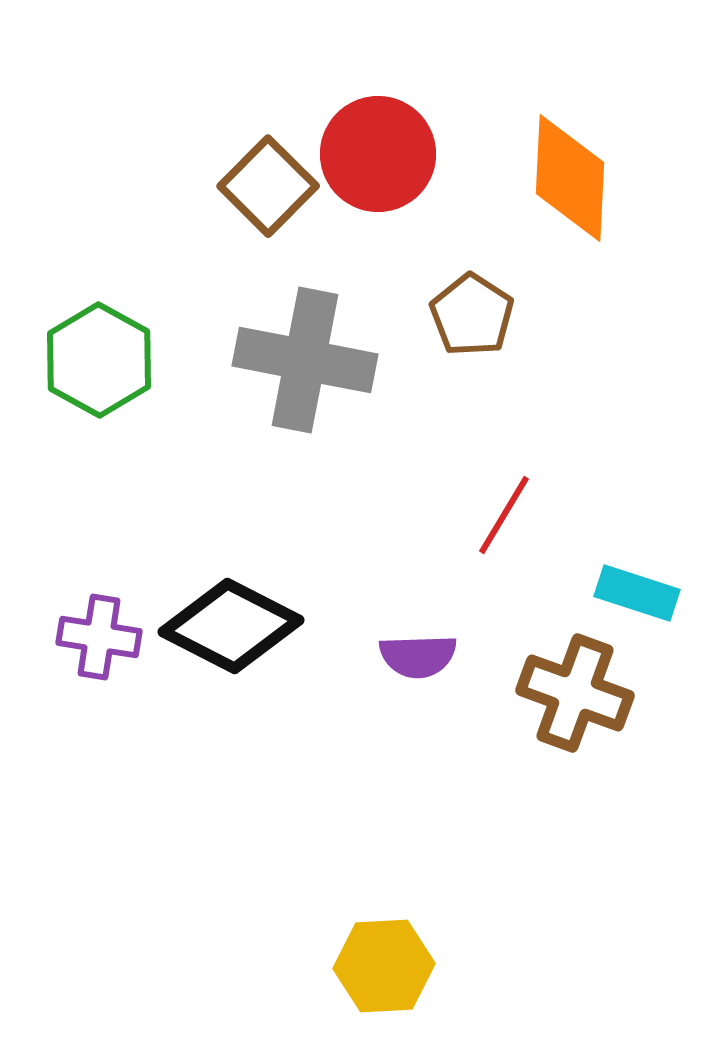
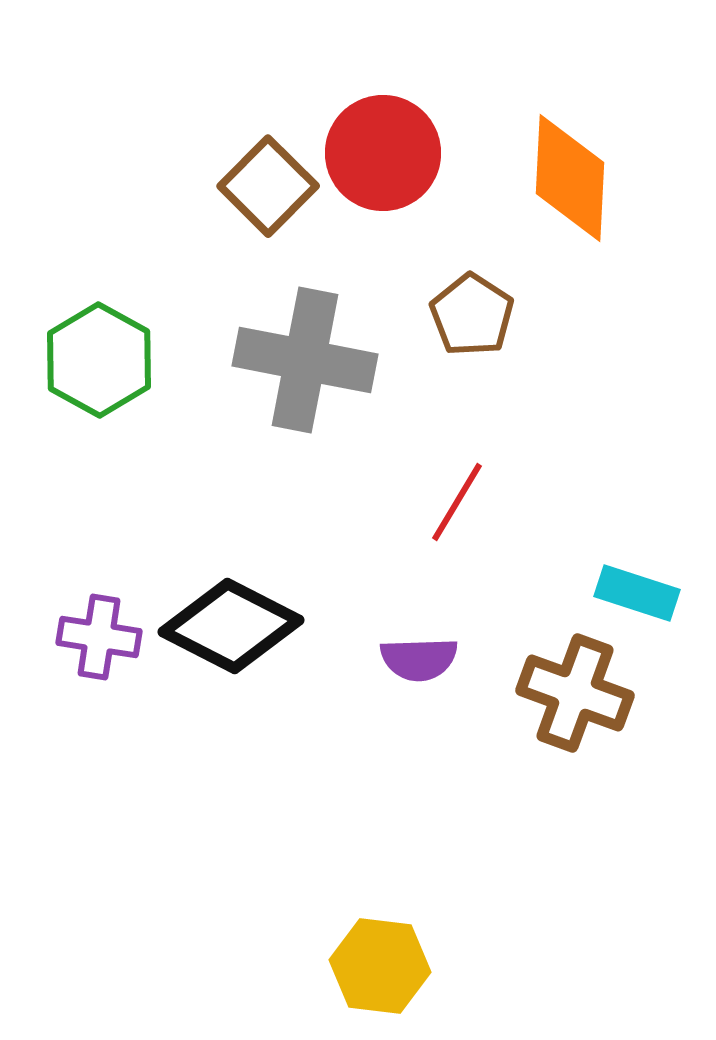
red circle: moved 5 px right, 1 px up
red line: moved 47 px left, 13 px up
purple semicircle: moved 1 px right, 3 px down
yellow hexagon: moved 4 px left; rotated 10 degrees clockwise
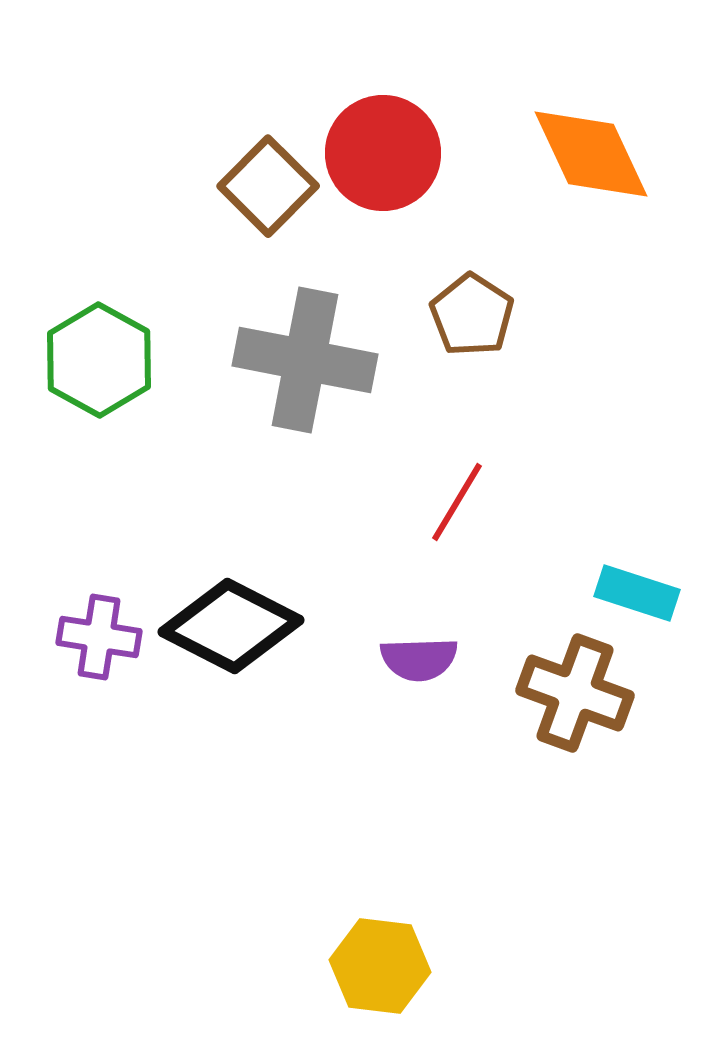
orange diamond: moved 21 px right, 24 px up; rotated 28 degrees counterclockwise
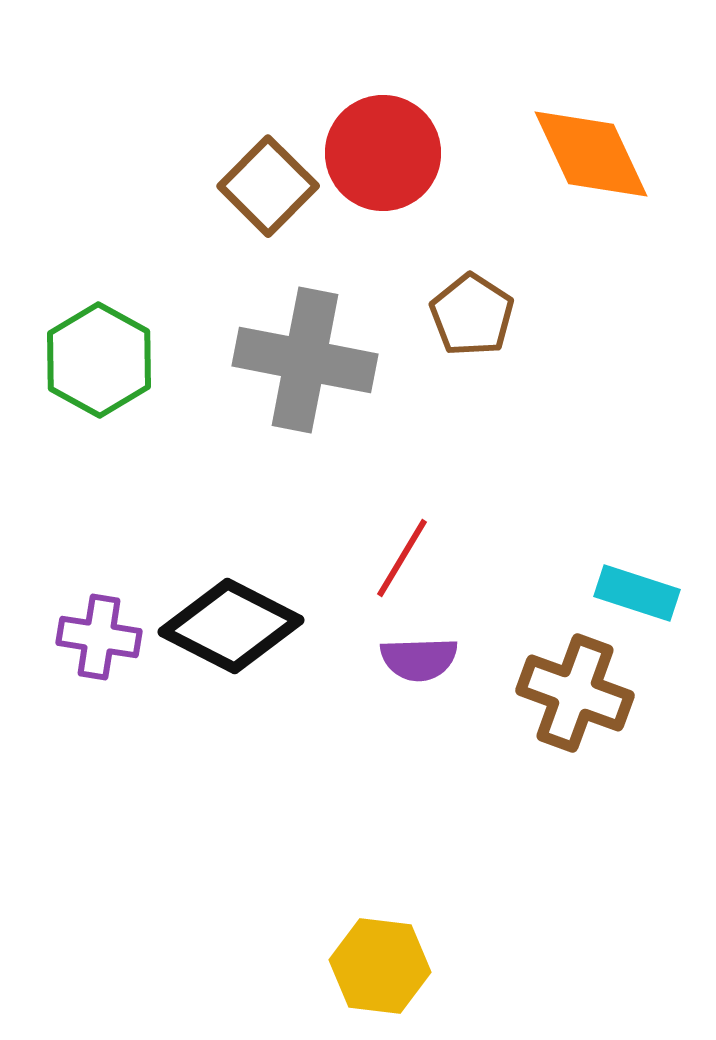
red line: moved 55 px left, 56 px down
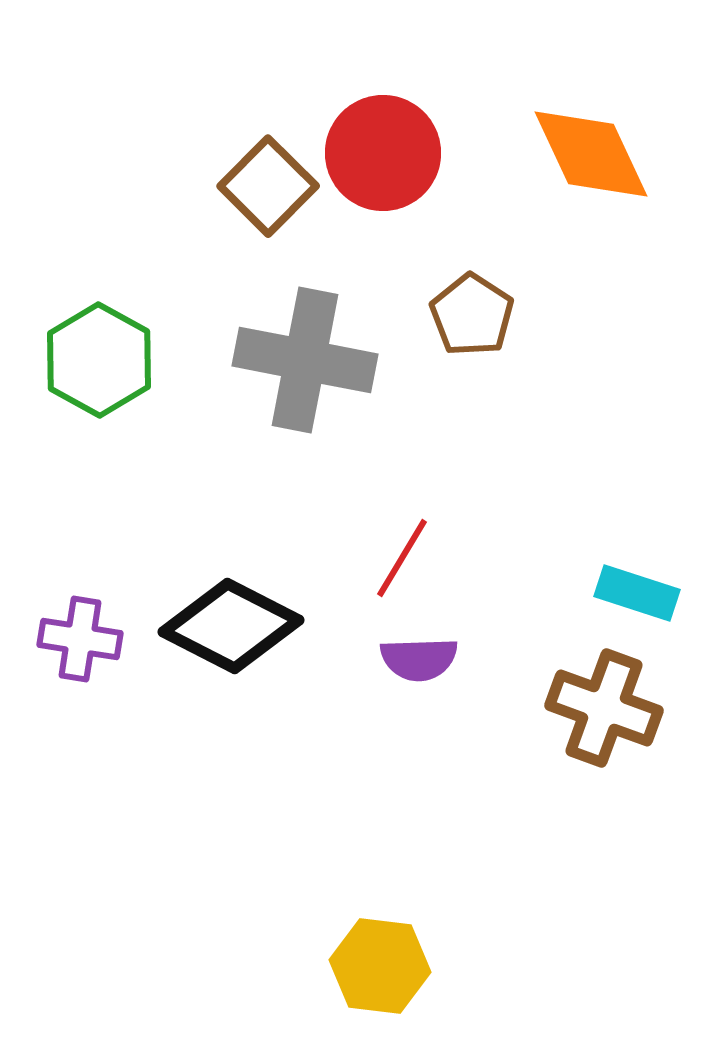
purple cross: moved 19 px left, 2 px down
brown cross: moved 29 px right, 15 px down
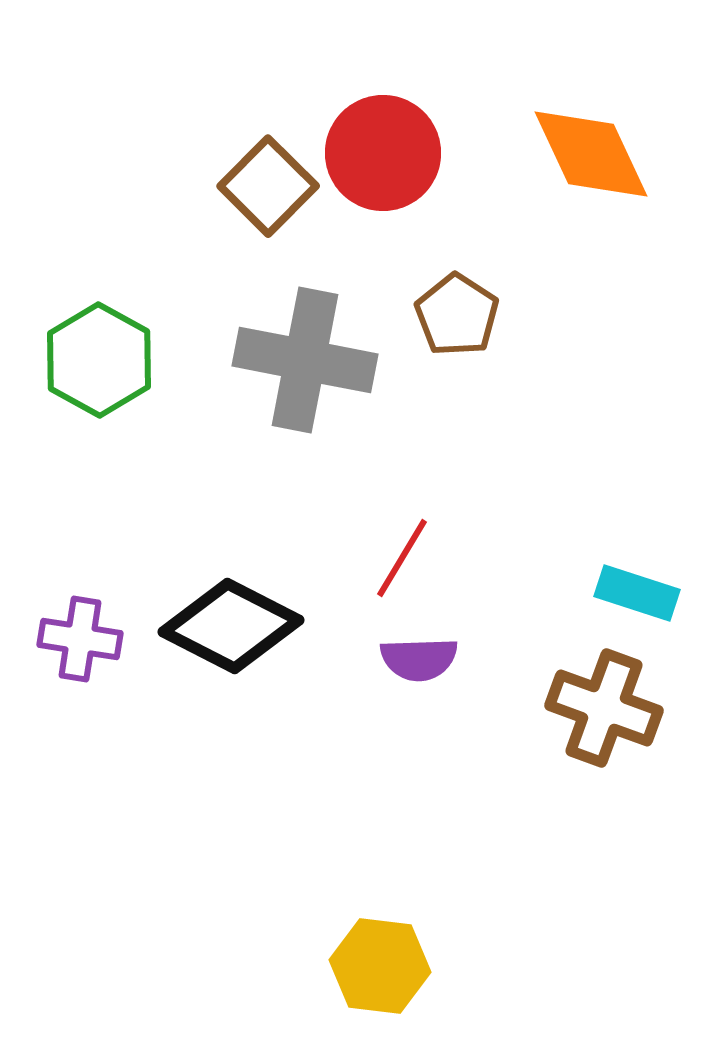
brown pentagon: moved 15 px left
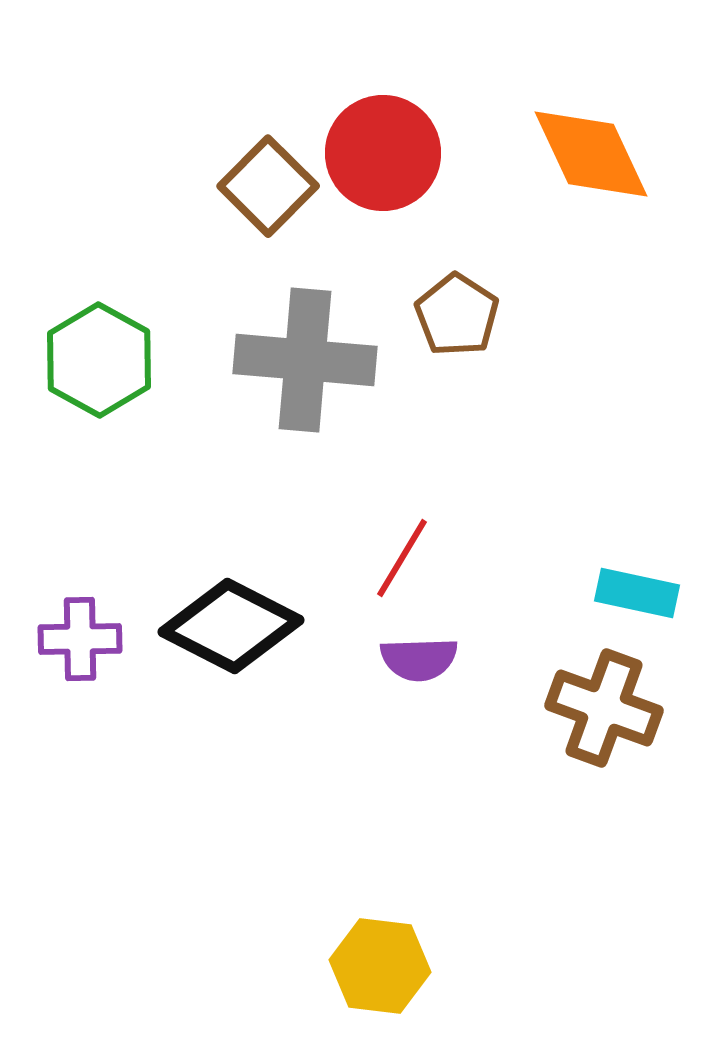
gray cross: rotated 6 degrees counterclockwise
cyan rectangle: rotated 6 degrees counterclockwise
purple cross: rotated 10 degrees counterclockwise
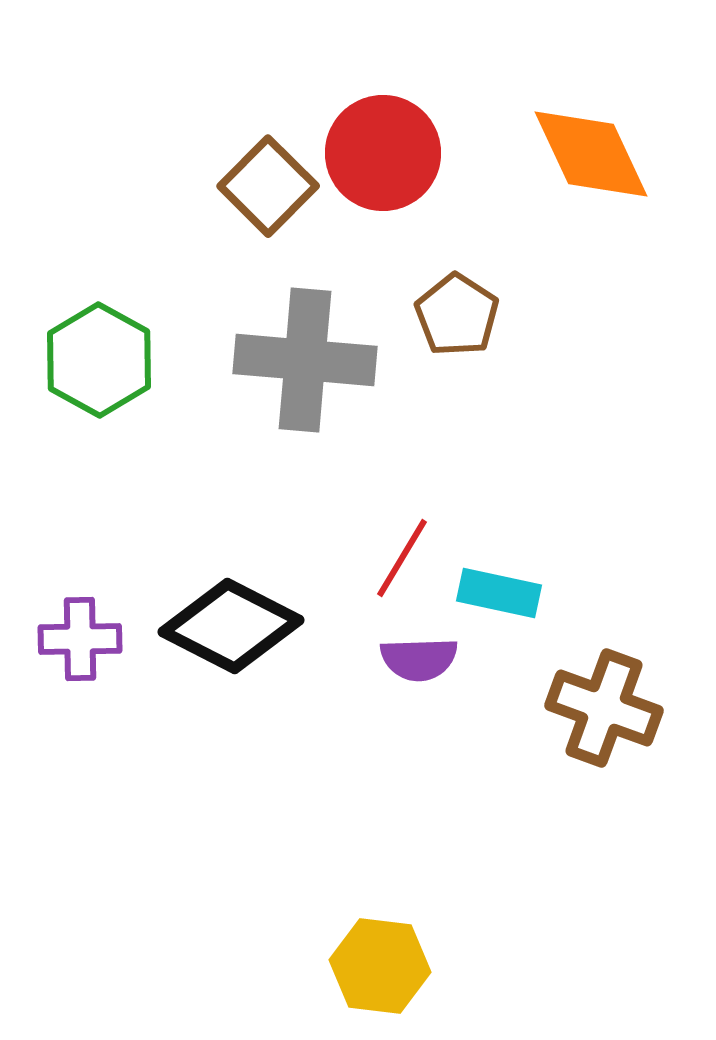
cyan rectangle: moved 138 px left
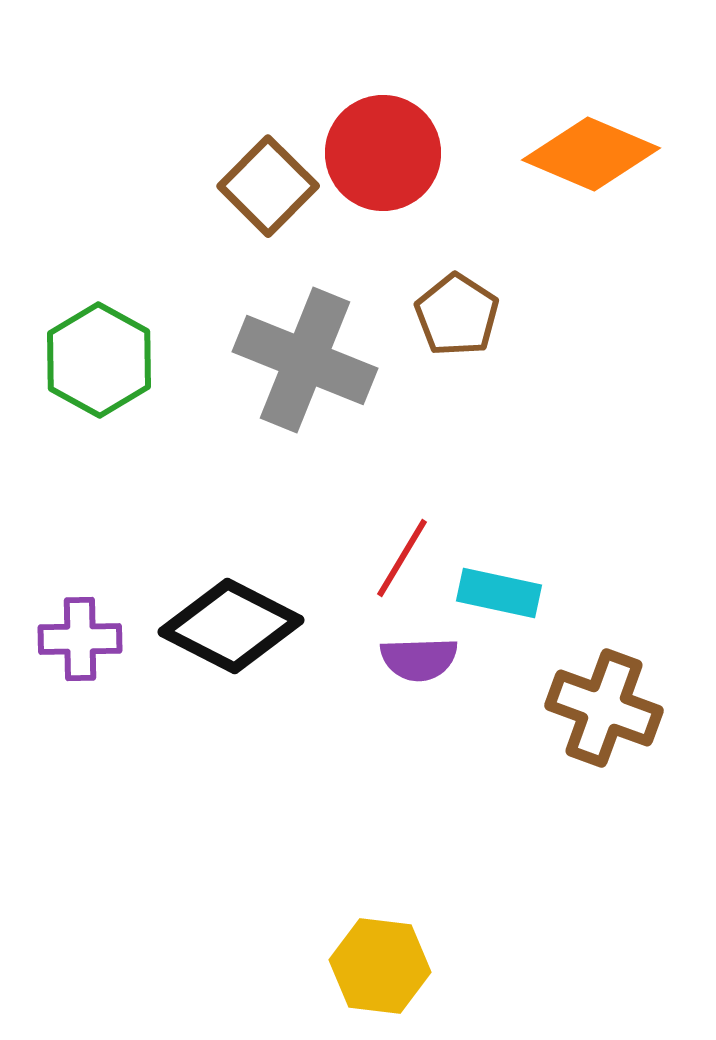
orange diamond: rotated 42 degrees counterclockwise
gray cross: rotated 17 degrees clockwise
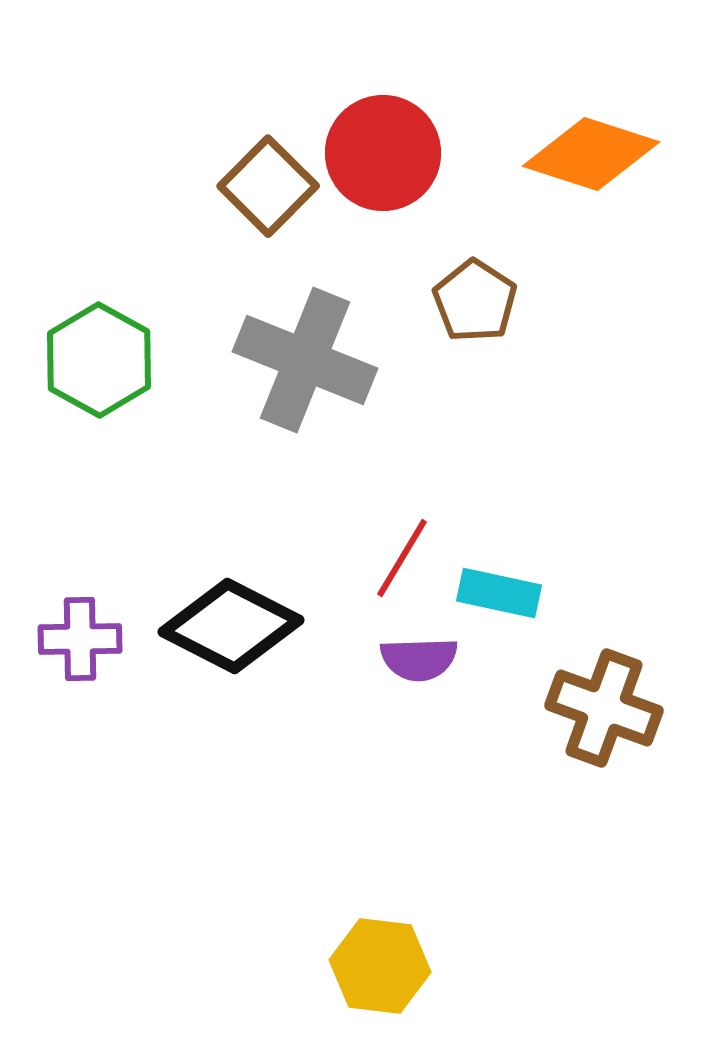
orange diamond: rotated 5 degrees counterclockwise
brown pentagon: moved 18 px right, 14 px up
